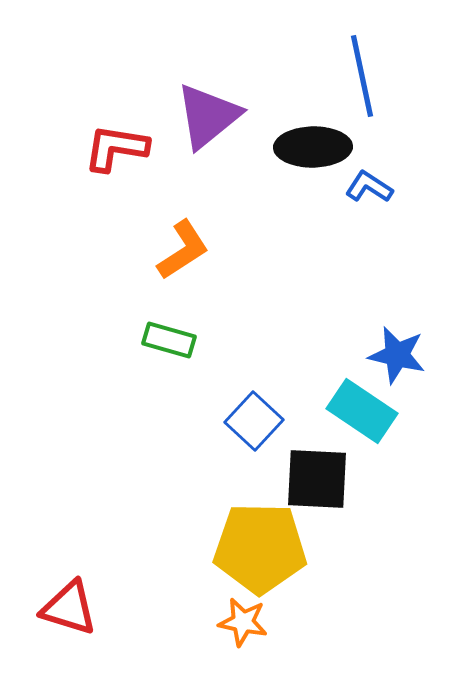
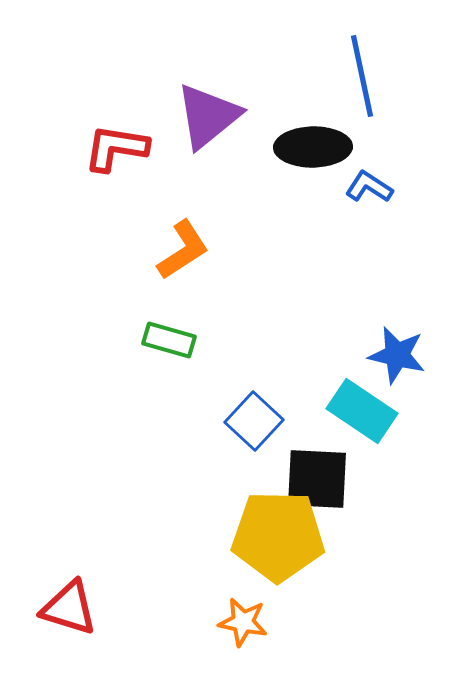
yellow pentagon: moved 18 px right, 12 px up
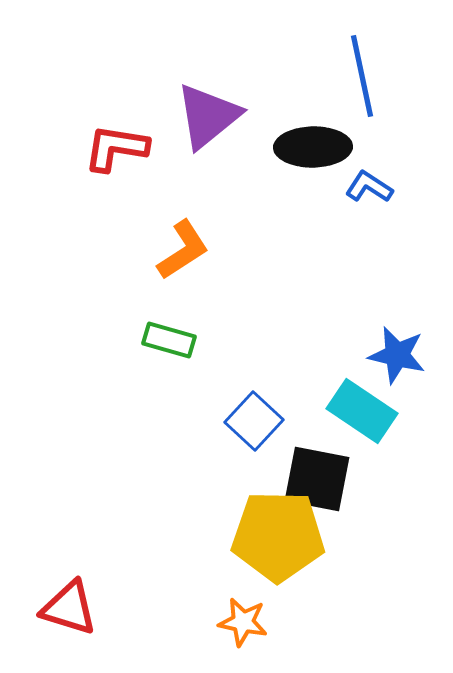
black square: rotated 8 degrees clockwise
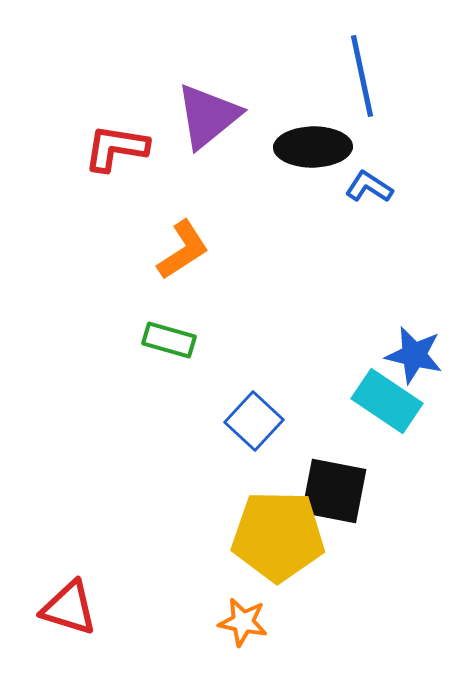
blue star: moved 17 px right
cyan rectangle: moved 25 px right, 10 px up
black square: moved 17 px right, 12 px down
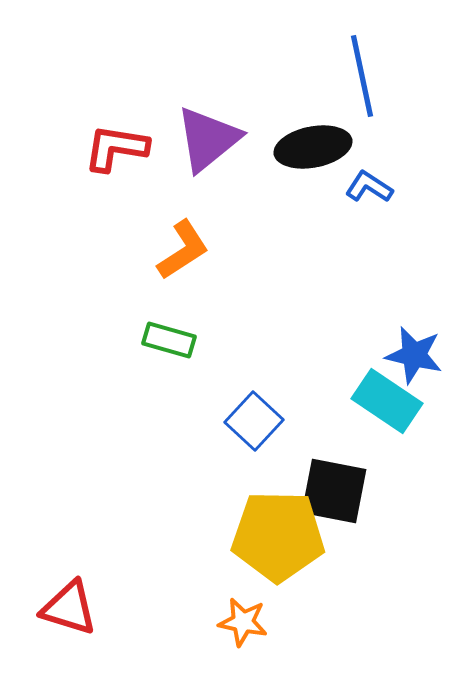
purple triangle: moved 23 px down
black ellipse: rotated 10 degrees counterclockwise
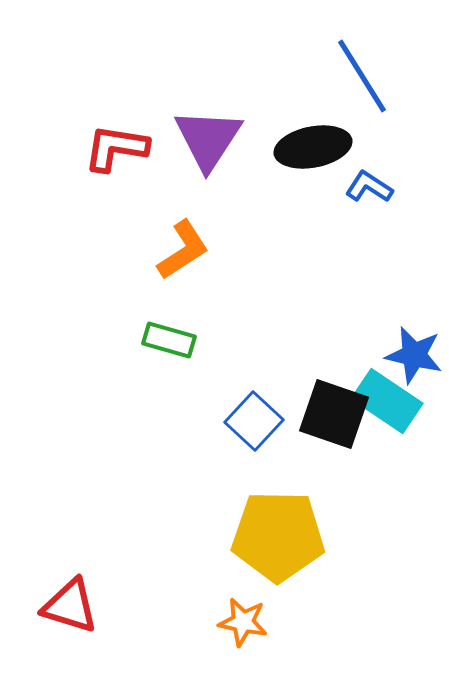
blue line: rotated 20 degrees counterclockwise
purple triangle: rotated 18 degrees counterclockwise
black square: moved 77 px up; rotated 8 degrees clockwise
red triangle: moved 1 px right, 2 px up
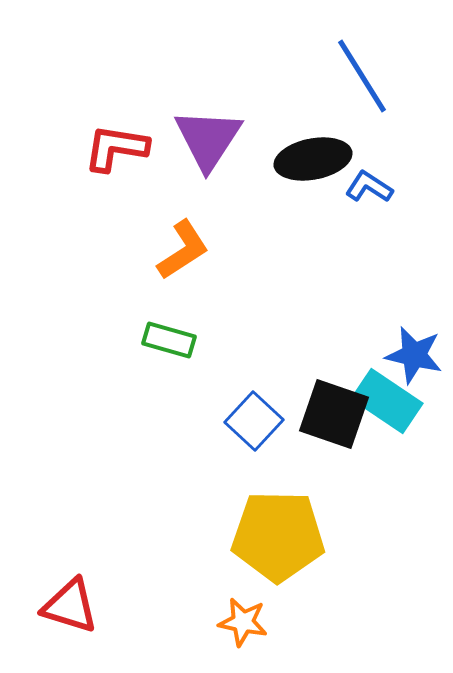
black ellipse: moved 12 px down
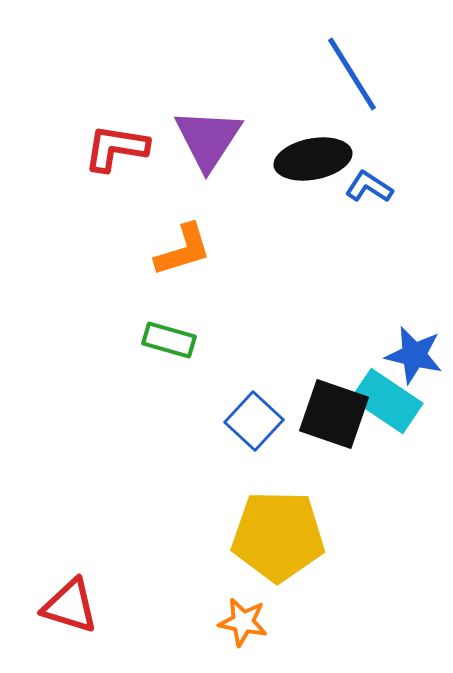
blue line: moved 10 px left, 2 px up
orange L-shape: rotated 16 degrees clockwise
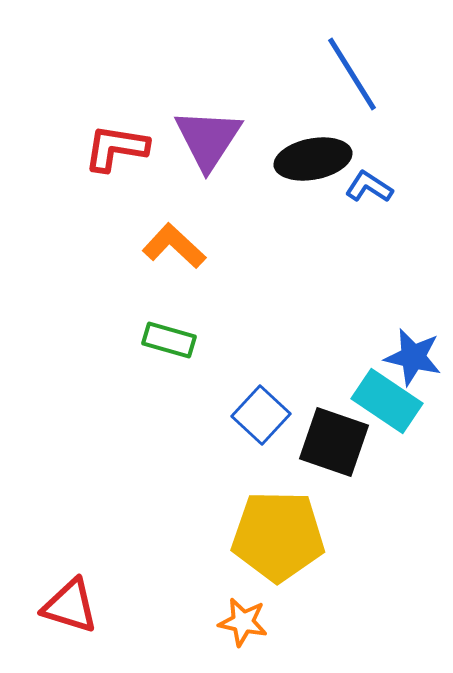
orange L-shape: moved 9 px left, 4 px up; rotated 120 degrees counterclockwise
blue star: moved 1 px left, 2 px down
black square: moved 28 px down
blue square: moved 7 px right, 6 px up
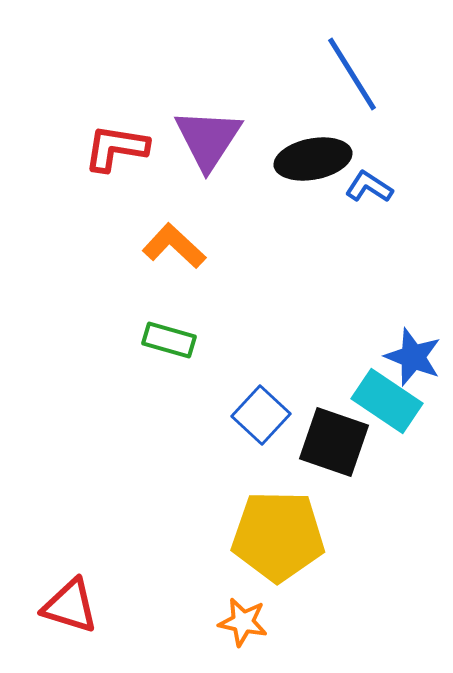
blue star: rotated 8 degrees clockwise
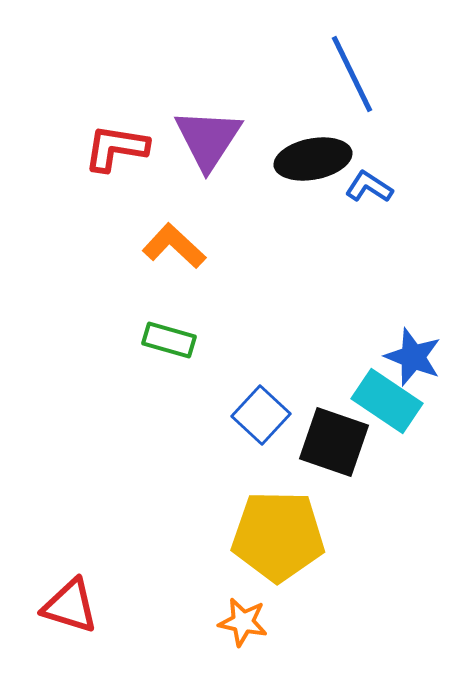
blue line: rotated 6 degrees clockwise
